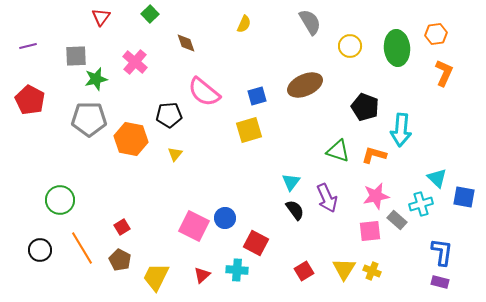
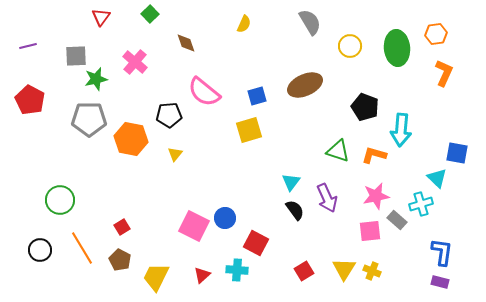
blue square at (464, 197): moved 7 px left, 44 px up
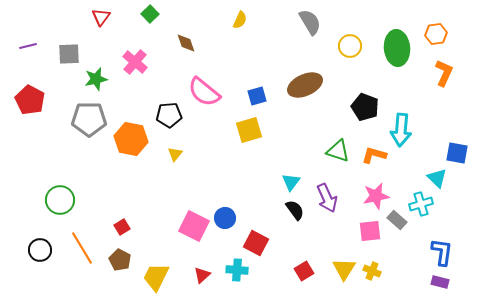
yellow semicircle at (244, 24): moved 4 px left, 4 px up
gray square at (76, 56): moved 7 px left, 2 px up
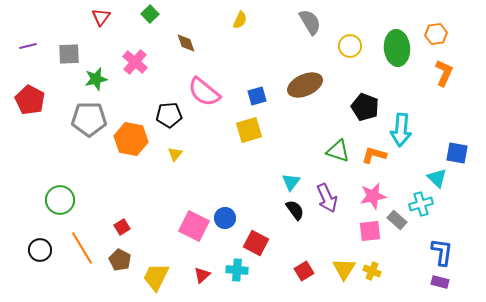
pink star at (376, 196): moved 3 px left
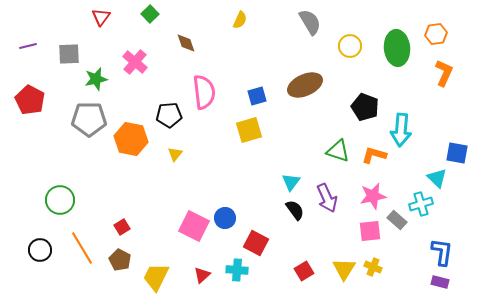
pink semicircle at (204, 92): rotated 136 degrees counterclockwise
yellow cross at (372, 271): moved 1 px right, 4 px up
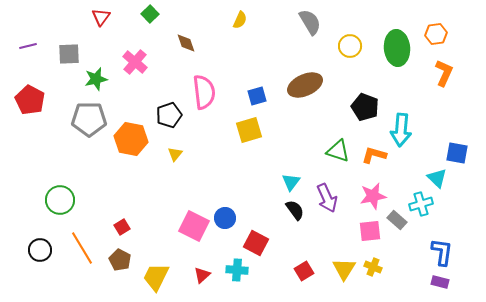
black pentagon at (169, 115): rotated 15 degrees counterclockwise
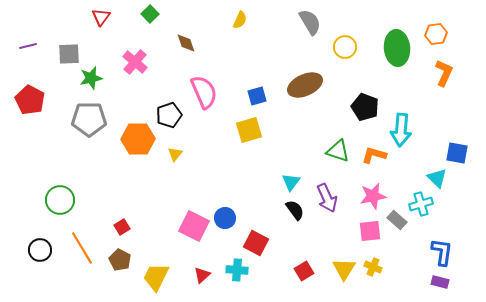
yellow circle at (350, 46): moved 5 px left, 1 px down
green star at (96, 79): moved 5 px left, 1 px up
pink semicircle at (204, 92): rotated 16 degrees counterclockwise
orange hexagon at (131, 139): moved 7 px right; rotated 12 degrees counterclockwise
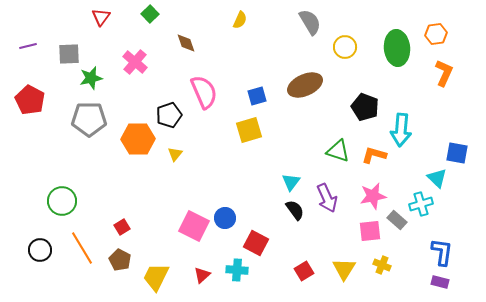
green circle at (60, 200): moved 2 px right, 1 px down
yellow cross at (373, 267): moved 9 px right, 2 px up
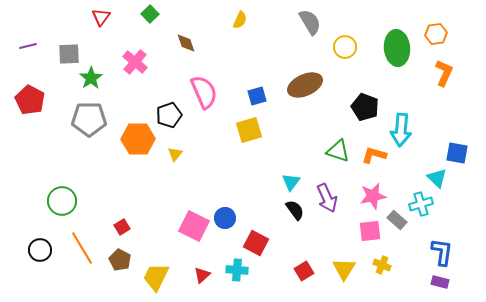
green star at (91, 78): rotated 20 degrees counterclockwise
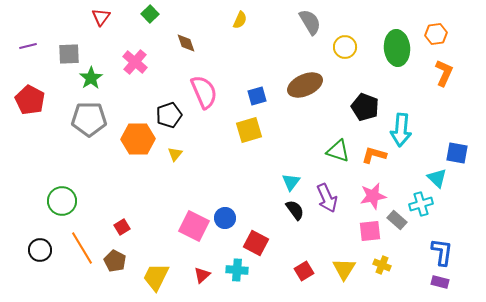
brown pentagon at (120, 260): moved 5 px left, 1 px down
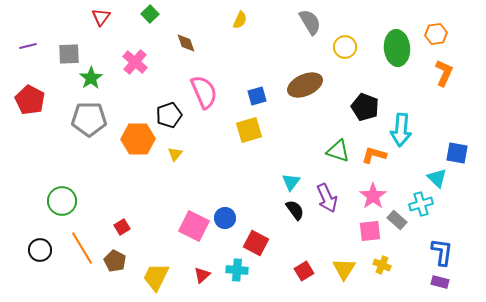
pink star at (373, 196): rotated 24 degrees counterclockwise
